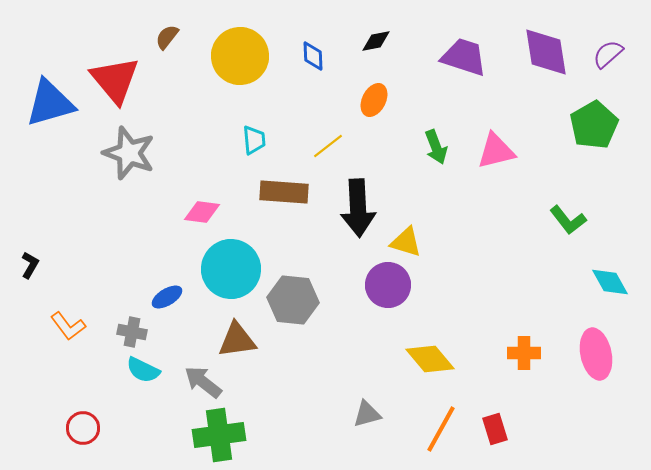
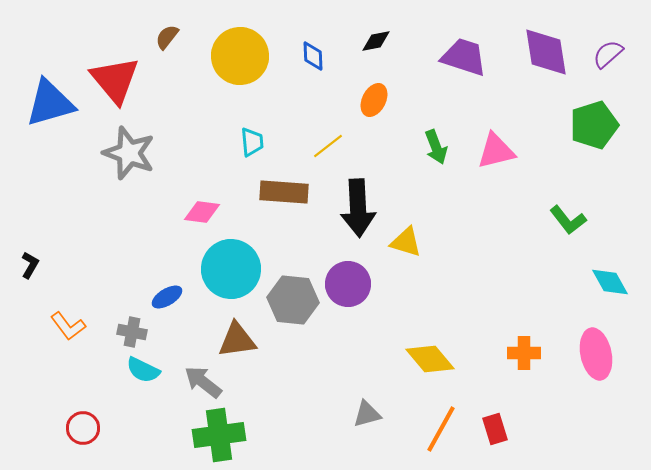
green pentagon: rotated 12 degrees clockwise
cyan trapezoid: moved 2 px left, 2 px down
purple circle: moved 40 px left, 1 px up
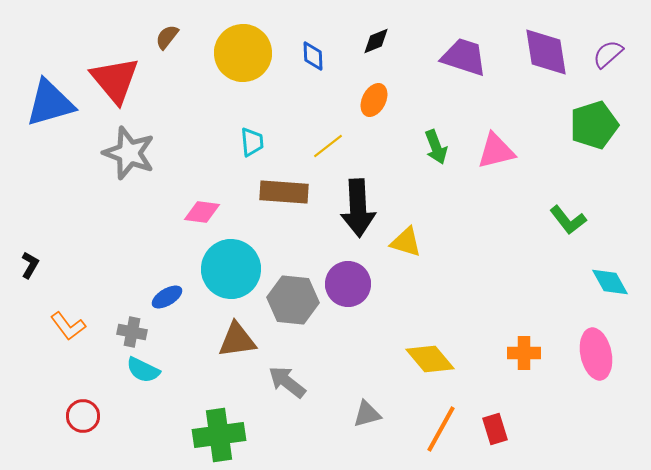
black diamond: rotated 12 degrees counterclockwise
yellow circle: moved 3 px right, 3 px up
gray arrow: moved 84 px right
red circle: moved 12 px up
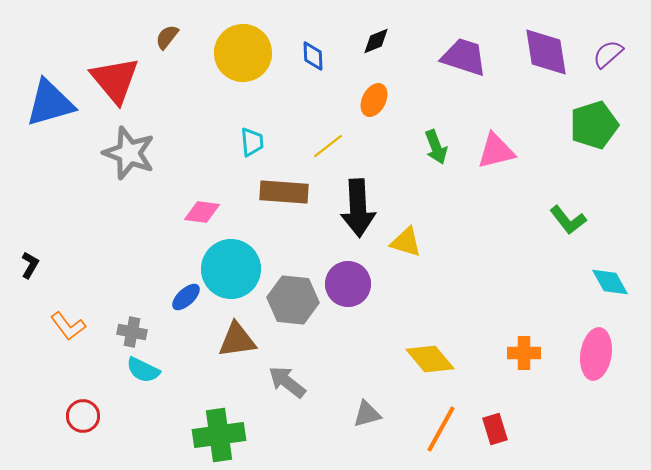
blue ellipse: moved 19 px right; rotated 12 degrees counterclockwise
pink ellipse: rotated 21 degrees clockwise
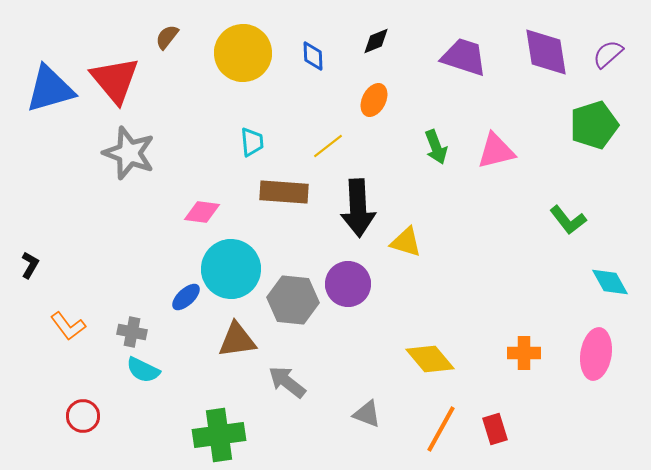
blue triangle: moved 14 px up
gray triangle: rotated 36 degrees clockwise
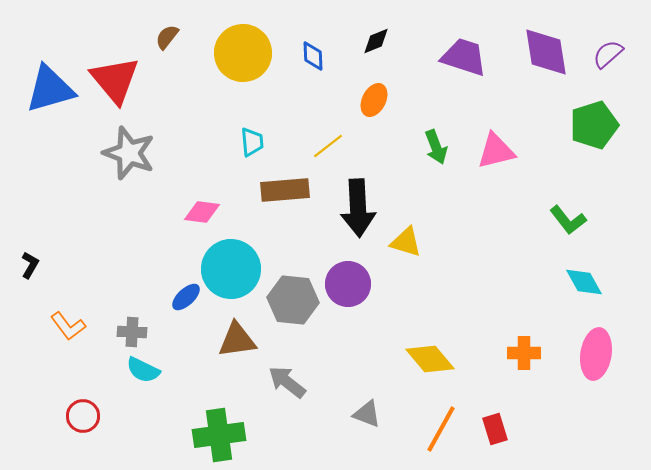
brown rectangle: moved 1 px right, 2 px up; rotated 9 degrees counterclockwise
cyan diamond: moved 26 px left
gray cross: rotated 8 degrees counterclockwise
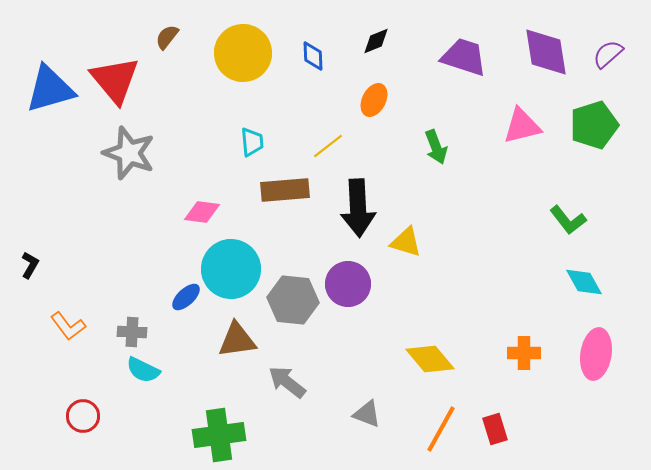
pink triangle: moved 26 px right, 25 px up
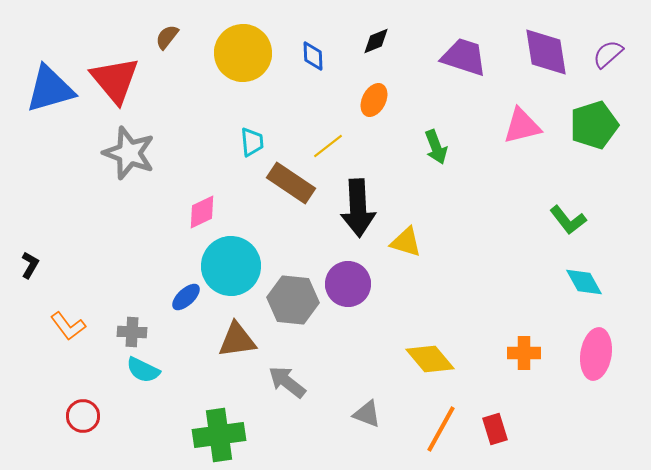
brown rectangle: moved 6 px right, 7 px up; rotated 39 degrees clockwise
pink diamond: rotated 33 degrees counterclockwise
cyan circle: moved 3 px up
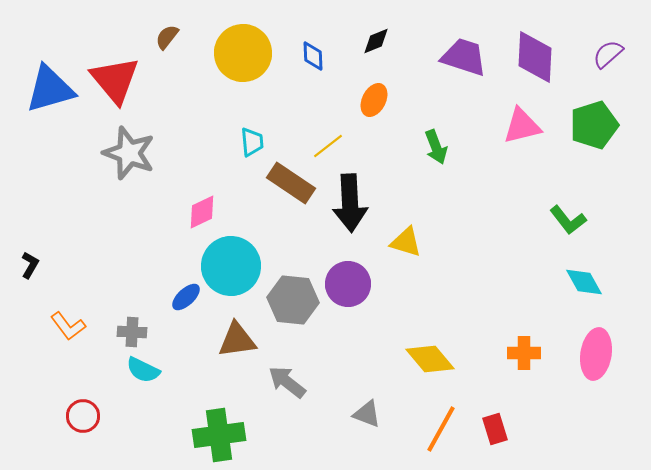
purple diamond: moved 11 px left, 5 px down; rotated 12 degrees clockwise
black arrow: moved 8 px left, 5 px up
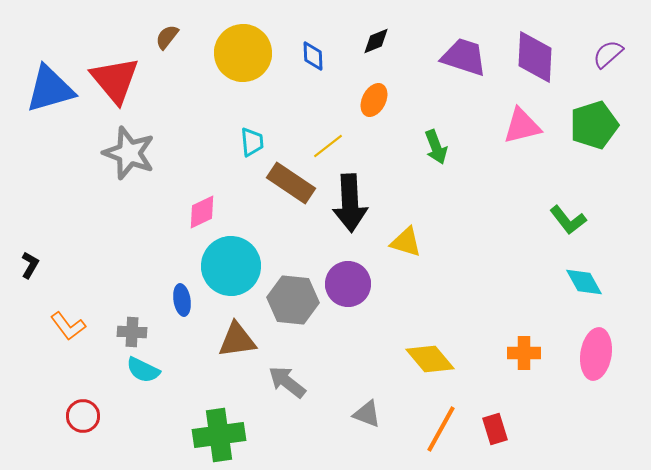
blue ellipse: moved 4 px left, 3 px down; rotated 56 degrees counterclockwise
